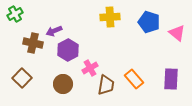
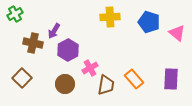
purple arrow: rotated 35 degrees counterclockwise
brown circle: moved 2 px right
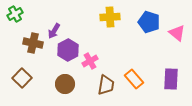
pink cross: moved 7 px up
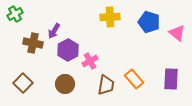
brown square: moved 1 px right, 5 px down
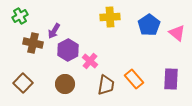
green cross: moved 5 px right, 2 px down
blue pentagon: moved 3 px down; rotated 20 degrees clockwise
pink cross: rotated 21 degrees counterclockwise
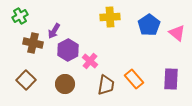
brown square: moved 3 px right, 3 px up
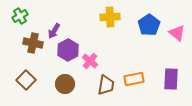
orange rectangle: rotated 60 degrees counterclockwise
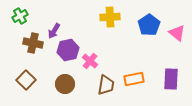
purple hexagon: rotated 15 degrees clockwise
